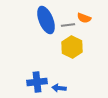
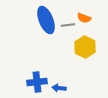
yellow hexagon: moved 13 px right
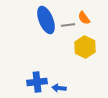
orange semicircle: rotated 32 degrees clockwise
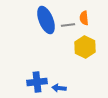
orange semicircle: rotated 32 degrees clockwise
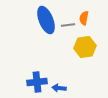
orange semicircle: rotated 16 degrees clockwise
yellow hexagon: rotated 25 degrees clockwise
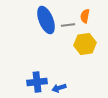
orange semicircle: moved 1 px right, 2 px up
yellow hexagon: moved 3 px up
blue arrow: rotated 24 degrees counterclockwise
